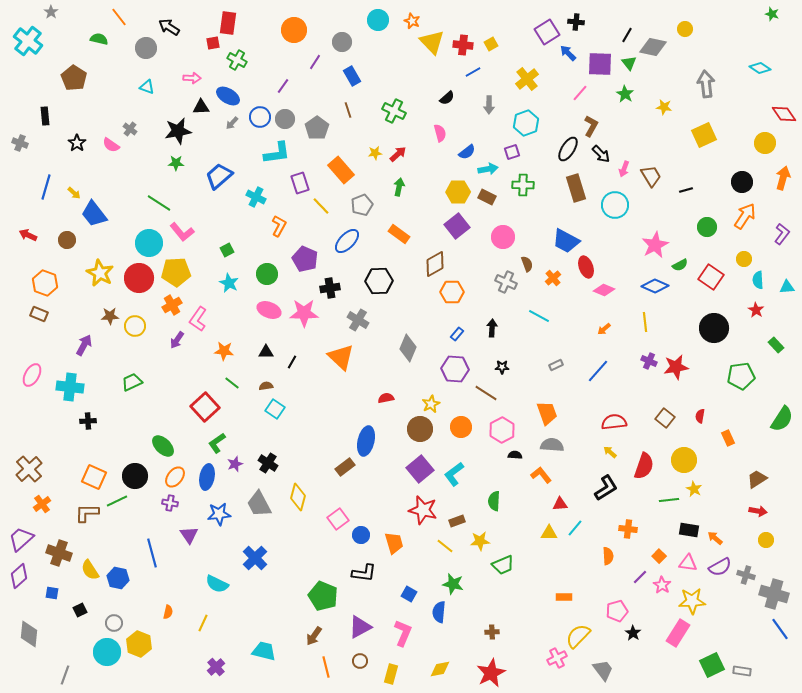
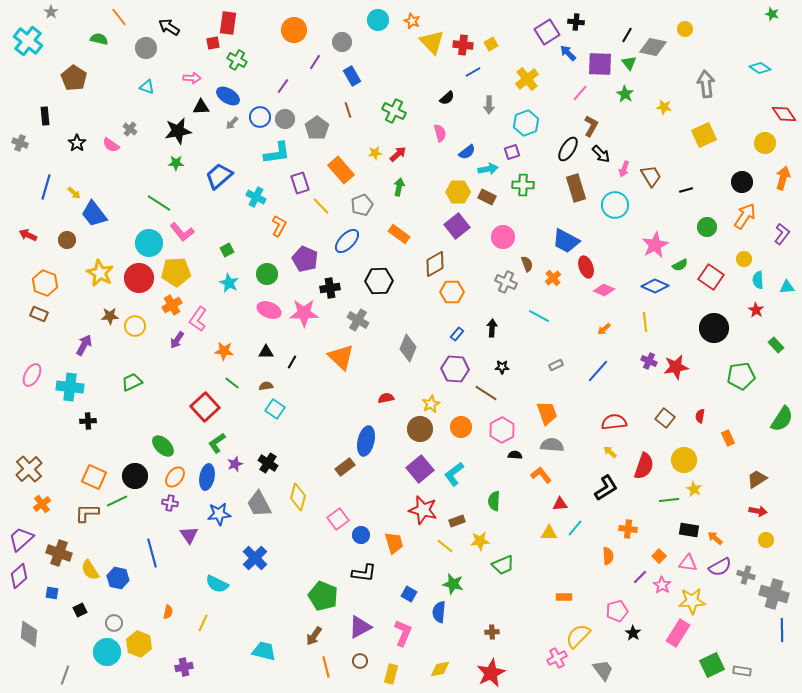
blue line at (780, 629): moved 2 px right, 1 px down; rotated 35 degrees clockwise
purple cross at (216, 667): moved 32 px left; rotated 30 degrees clockwise
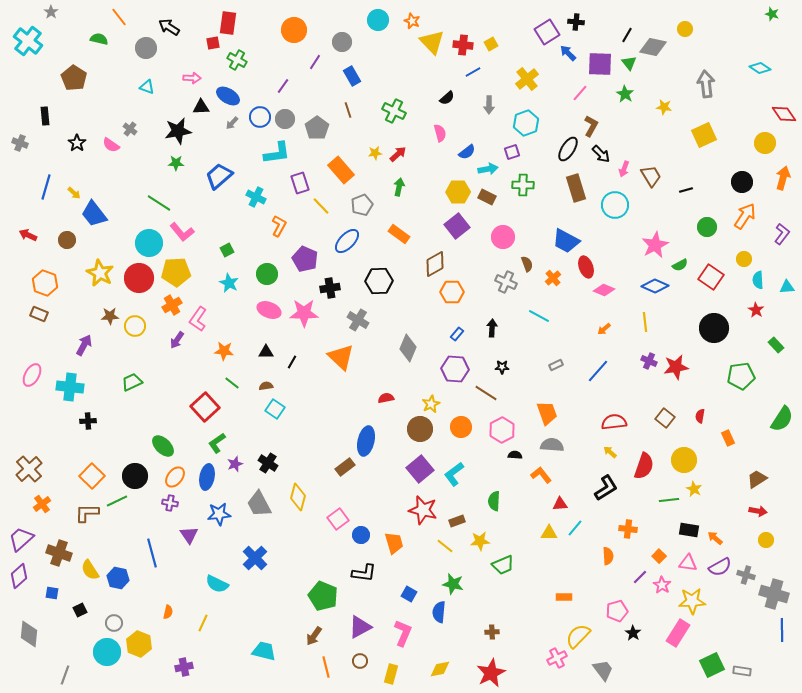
orange square at (94, 477): moved 2 px left, 1 px up; rotated 20 degrees clockwise
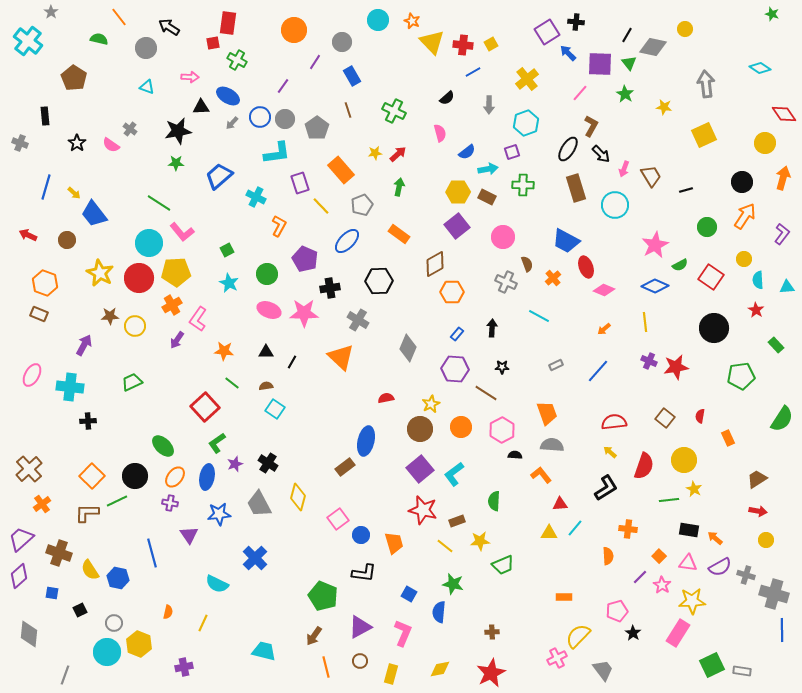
pink arrow at (192, 78): moved 2 px left, 1 px up
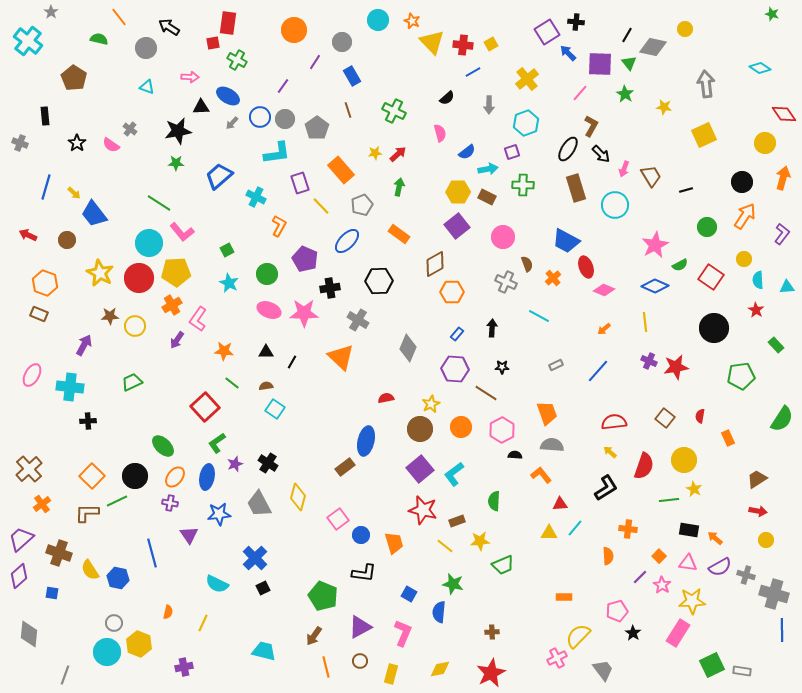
black square at (80, 610): moved 183 px right, 22 px up
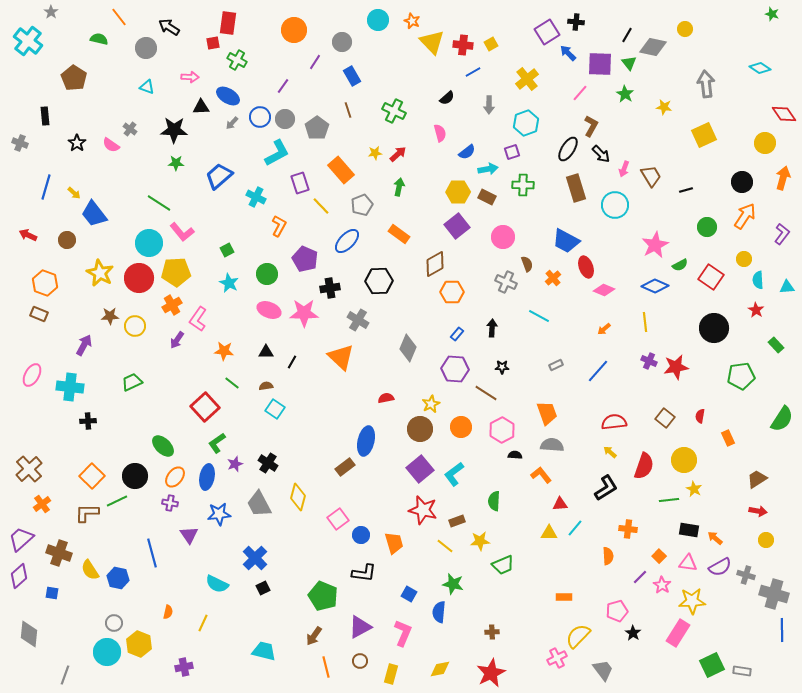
black star at (178, 131): moved 4 px left, 1 px up; rotated 12 degrees clockwise
cyan L-shape at (277, 153): rotated 20 degrees counterclockwise
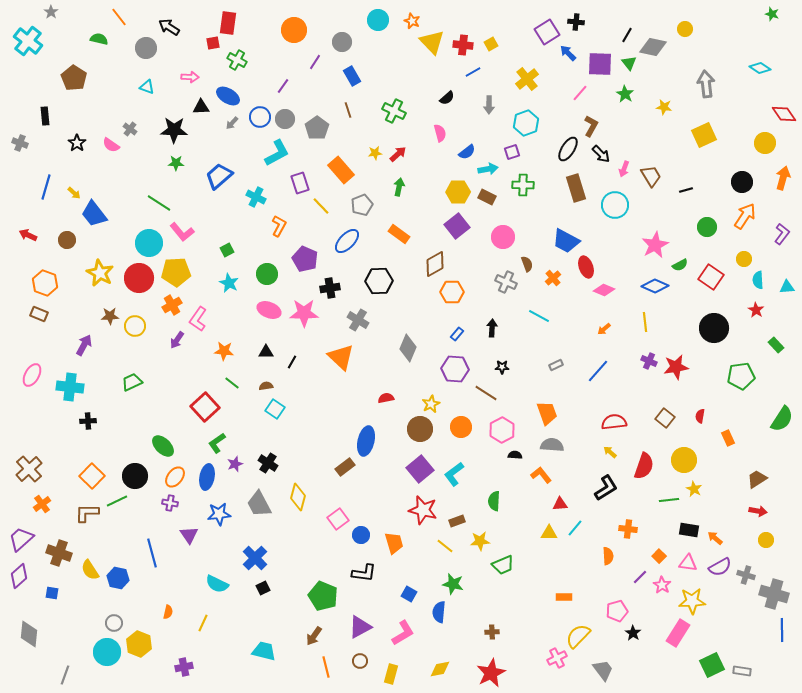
pink L-shape at (403, 633): rotated 36 degrees clockwise
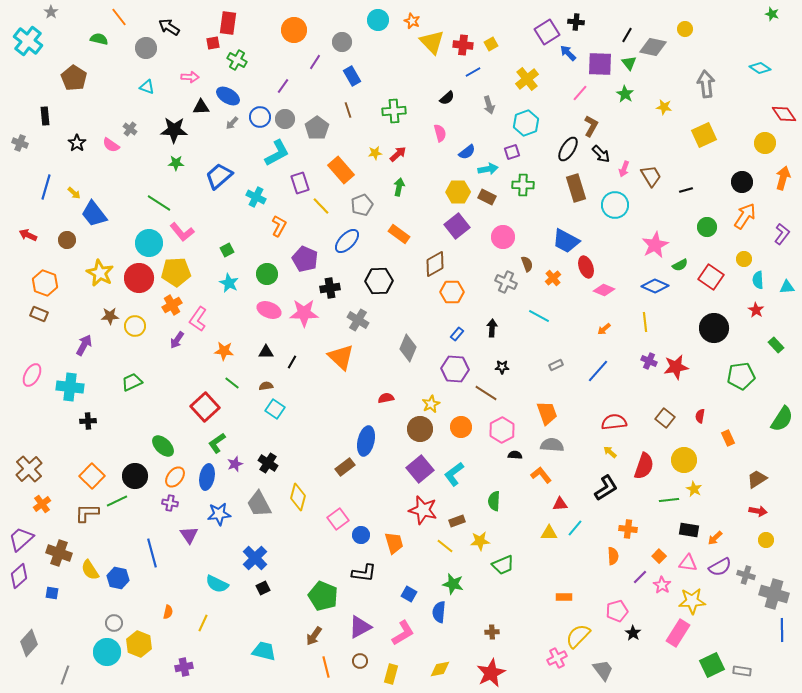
gray arrow at (489, 105): rotated 18 degrees counterclockwise
green cross at (394, 111): rotated 30 degrees counterclockwise
orange arrow at (715, 538): rotated 84 degrees counterclockwise
orange semicircle at (608, 556): moved 5 px right
gray diamond at (29, 634): moved 9 px down; rotated 36 degrees clockwise
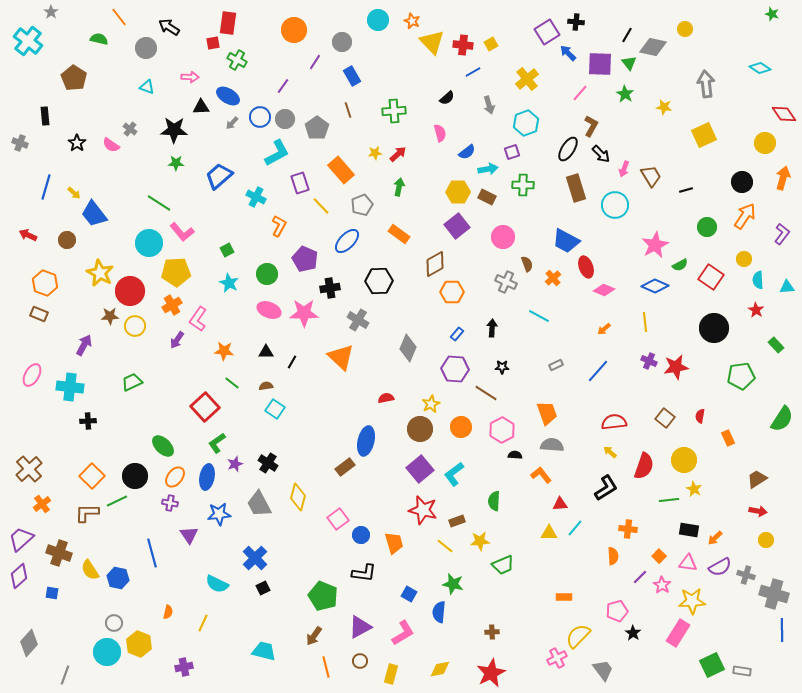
red circle at (139, 278): moved 9 px left, 13 px down
